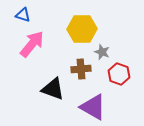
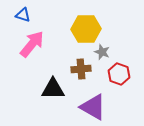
yellow hexagon: moved 4 px right
black triangle: rotated 20 degrees counterclockwise
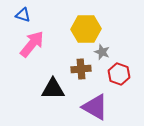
purple triangle: moved 2 px right
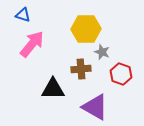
red hexagon: moved 2 px right
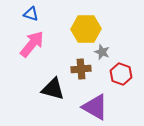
blue triangle: moved 8 px right, 1 px up
black triangle: rotated 15 degrees clockwise
